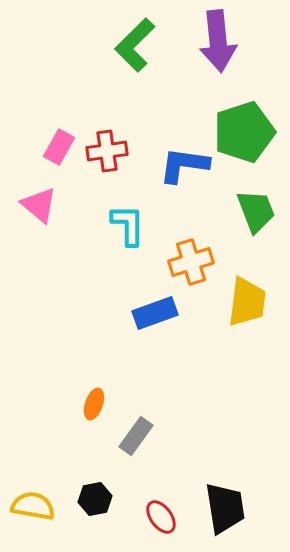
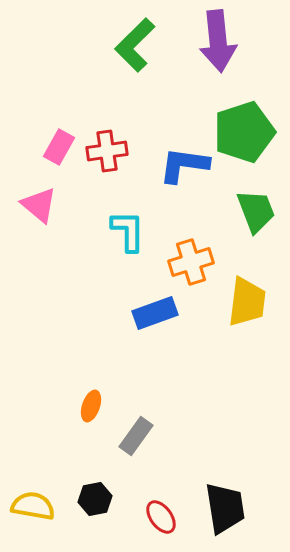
cyan L-shape: moved 6 px down
orange ellipse: moved 3 px left, 2 px down
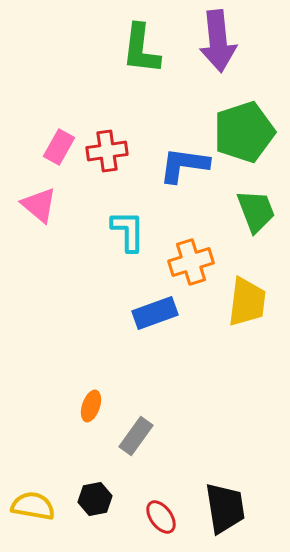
green L-shape: moved 6 px right, 4 px down; rotated 38 degrees counterclockwise
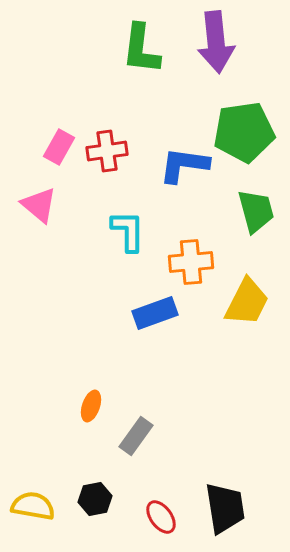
purple arrow: moved 2 px left, 1 px down
green pentagon: rotated 10 degrees clockwise
green trapezoid: rotated 6 degrees clockwise
orange cross: rotated 12 degrees clockwise
yellow trapezoid: rotated 20 degrees clockwise
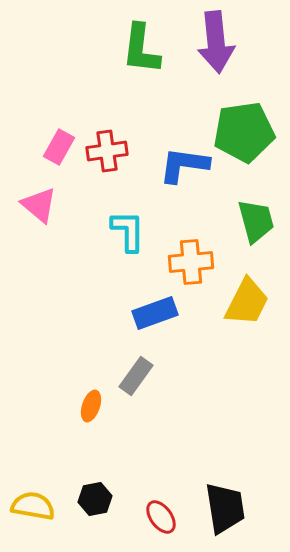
green trapezoid: moved 10 px down
gray rectangle: moved 60 px up
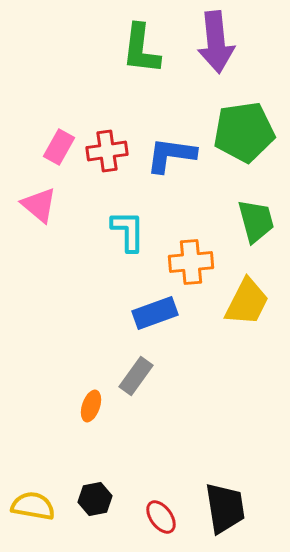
blue L-shape: moved 13 px left, 10 px up
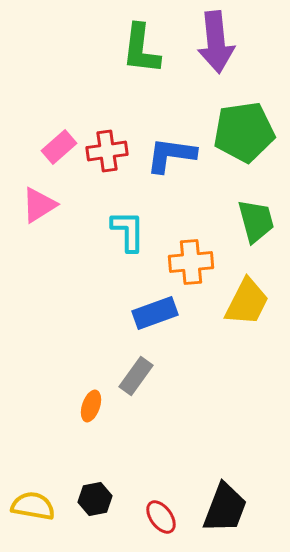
pink rectangle: rotated 20 degrees clockwise
pink triangle: rotated 48 degrees clockwise
black trapezoid: rotated 30 degrees clockwise
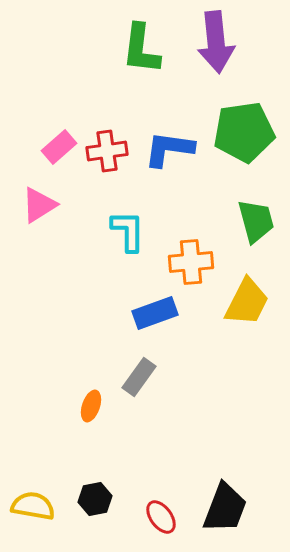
blue L-shape: moved 2 px left, 6 px up
gray rectangle: moved 3 px right, 1 px down
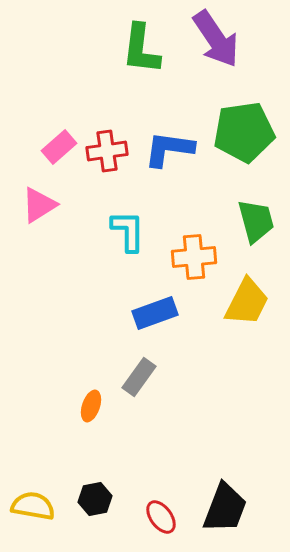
purple arrow: moved 3 px up; rotated 28 degrees counterclockwise
orange cross: moved 3 px right, 5 px up
